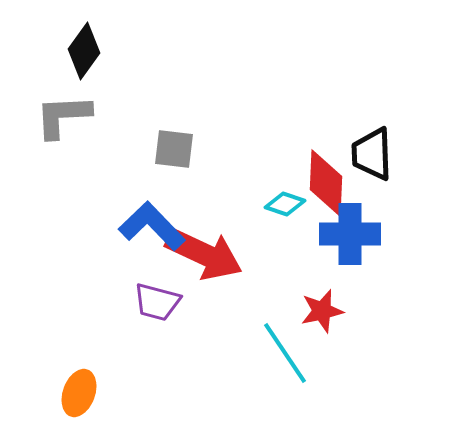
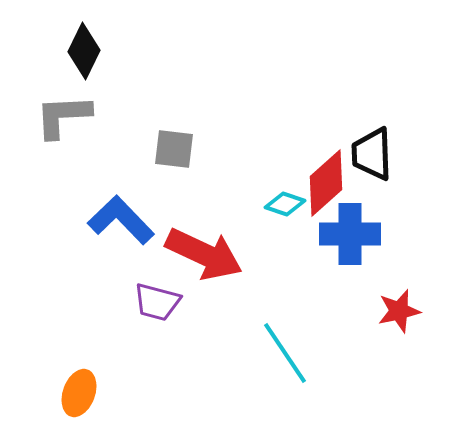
black diamond: rotated 10 degrees counterclockwise
red diamond: rotated 46 degrees clockwise
blue L-shape: moved 31 px left, 6 px up
red star: moved 77 px right
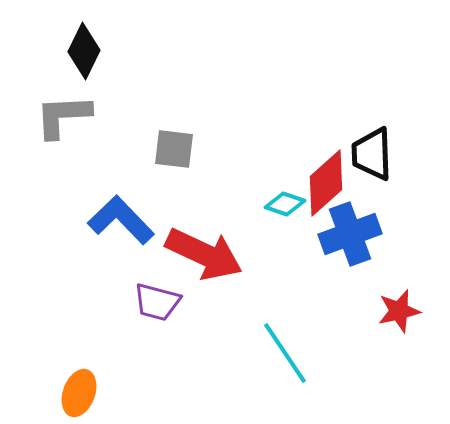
blue cross: rotated 20 degrees counterclockwise
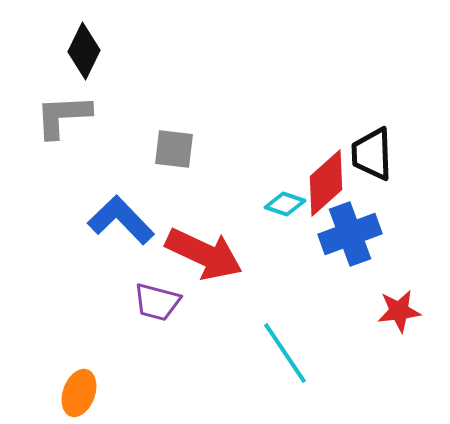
red star: rotated 6 degrees clockwise
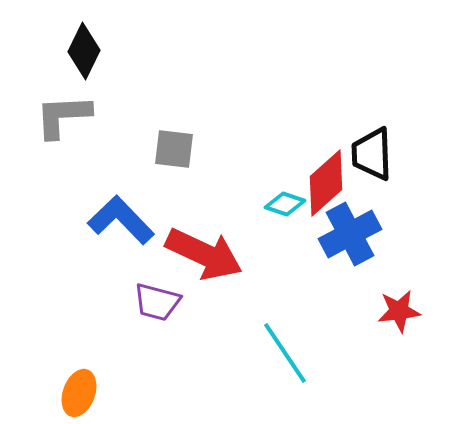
blue cross: rotated 8 degrees counterclockwise
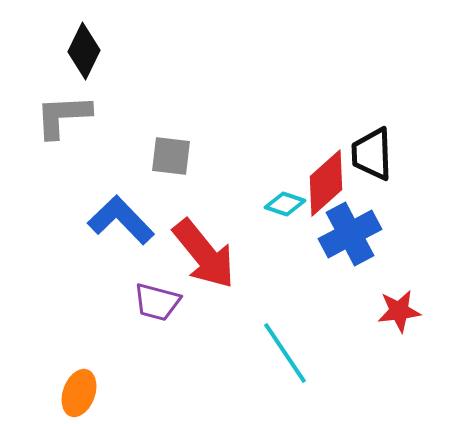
gray square: moved 3 px left, 7 px down
red arrow: rotated 26 degrees clockwise
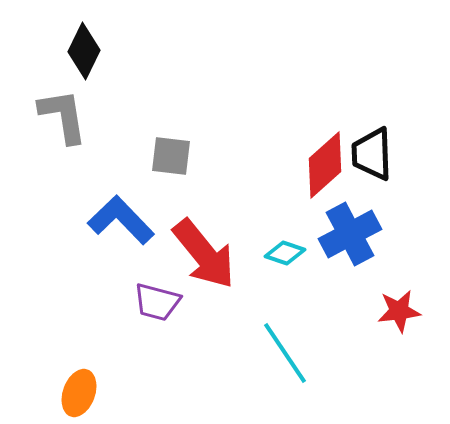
gray L-shape: rotated 84 degrees clockwise
red diamond: moved 1 px left, 18 px up
cyan diamond: moved 49 px down
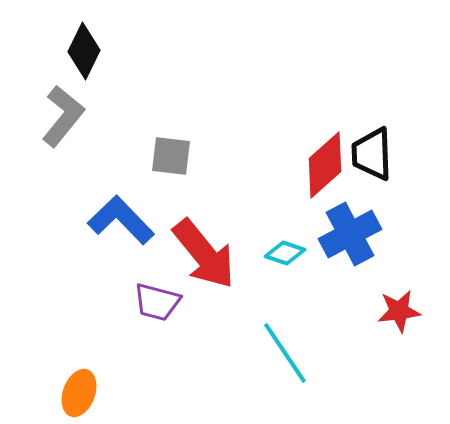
gray L-shape: rotated 48 degrees clockwise
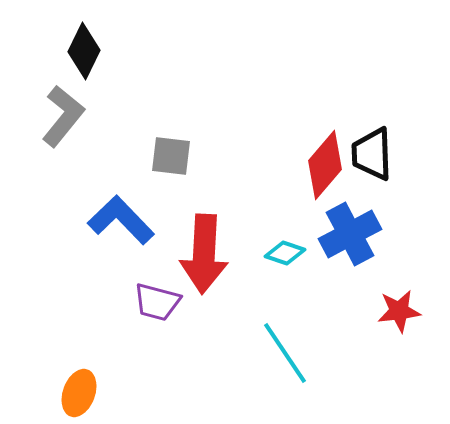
red diamond: rotated 8 degrees counterclockwise
red arrow: rotated 42 degrees clockwise
